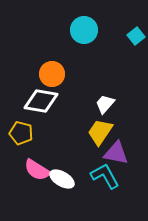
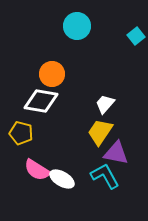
cyan circle: moved 7 px left, 4 px up
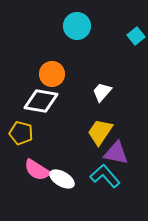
white trapezoid: moved 3 px left, 12 px up
cyan L-shape: rotated 12 degrees counterclockwise
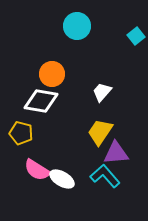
purple triangle: rotated 16 degrees counterclockwise
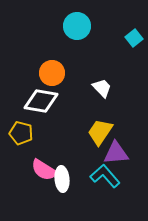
cyan square: moved 2 px left, 2 px down
orange circle: moved 1 px up
white trapezoid: moved 4 px up; rotated 95 degrees clockwise
pink semicircle: moved 7 px right
white ellipse: rotated 55 degrees clockwise
